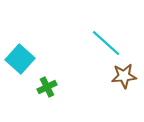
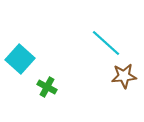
green cross: rotated 36 degrees counterclockwise
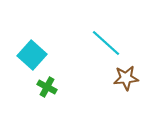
cyan square: moved 12 px right, 4 px up
brown star: moved 2 px right, 2 px down
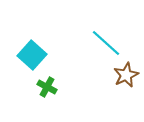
brown star: moved 3 px up; rotated 20 degrees counterclockwise
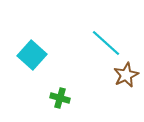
green cross: moved 13 px right, 11 px down; rotated 12 degrees counterclockwise
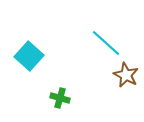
cyan square: moved 3 px left, 1 px down
brown star: rotated 20 degrees counterclockwise
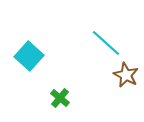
green cross: rotated 24 degrees clockwise
